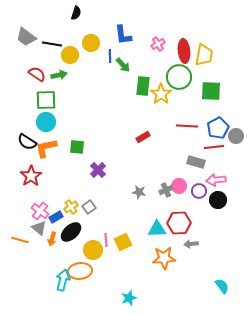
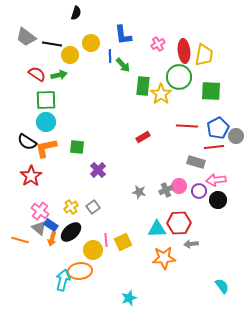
gray square at (89, 207): moved 4 px right
blue rectangle at (56, 217): moved 5 px left, 8 px down; rotated 64 degrees clockwise
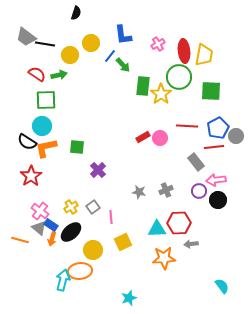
black line at (52, 44): moved 7 px left
blue line at (110, 56): rotated 40 degrees clockwise
cyan circle at (46, 122): moved 4 px left, 4 px down
gray rectangle at (196, 162): rotated 36 degrees clockwise
pink circle at (179, 186): moved 19 px left, 48 px up
pink line at (106, 240): moved 5 px right, 23 px up
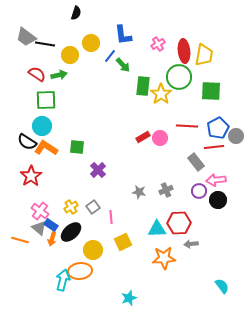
orange L-shape at (46, 148): rotated 45 degrees clockwise
